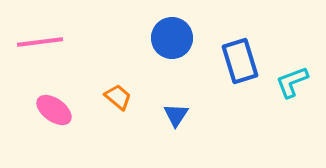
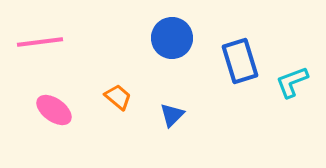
blue triangle: moved 4 px left; rotated 12 degrees clockwise
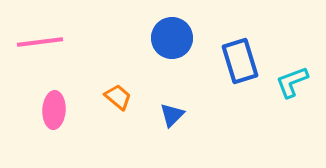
pink ellipse: rotated 57 degrees clockwise
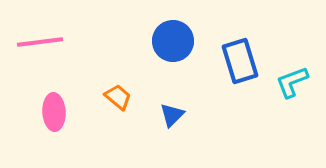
blue circle: moved 1 px right, 3 px down
pink ellipse: moved 2 px down; rotated 6 degrees counterclockwise
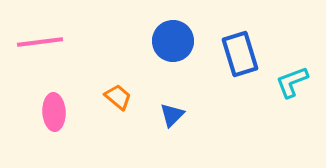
blue rectangle: moved 7 px up
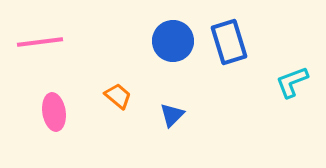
blue rectangle: moved 11 px left, 12 px up
orange trapezoid: moved 1 px up
pink ellipse: rotated 6 degrees counterclockwise
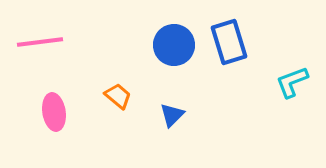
blue circle: moved 1 px right, 4 px down
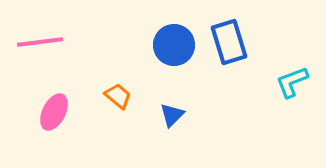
pink ellipse: rotated 36 degrees clockwise
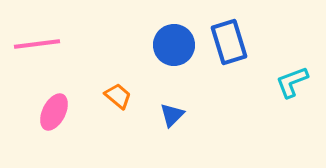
pink line: moved 3 px left, 2 px down
